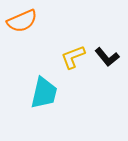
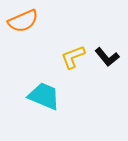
orange semicircle: moved 1 px right
cyan trapezoid: moved 3 px down; rotated 80 degrees counterclockwise
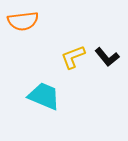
orange semicircle: rotated 16 degrees clockwise
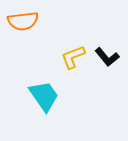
cyan trapezoid: rotated 32 degrees clockwise
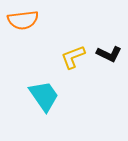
orange semicircle: moved 1 px up
black L-shape: moved 2 px right, 3 px up; rotated 25 degrees counterclockwise
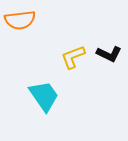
orange semicircle: moved 3 px left
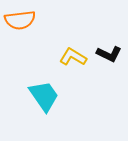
yellow L-shape: rotated 52 degrees clockwise
